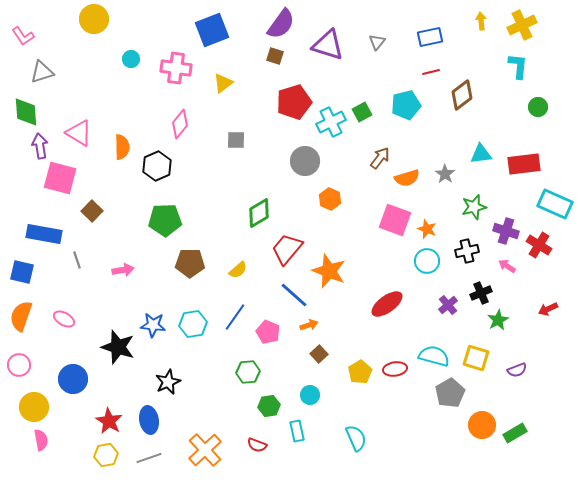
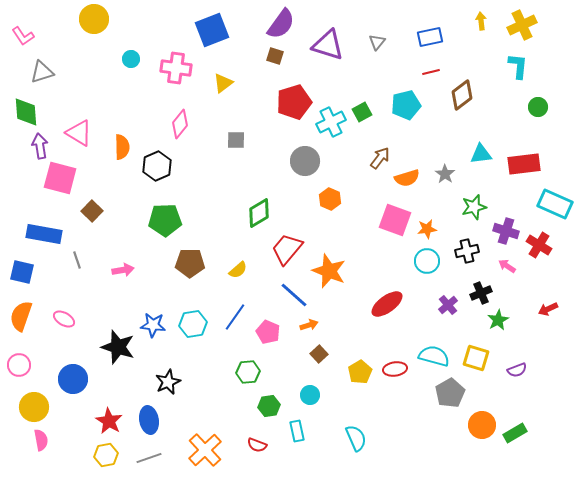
orange star at (427, 229): rotated 30 degrees counterclockwise
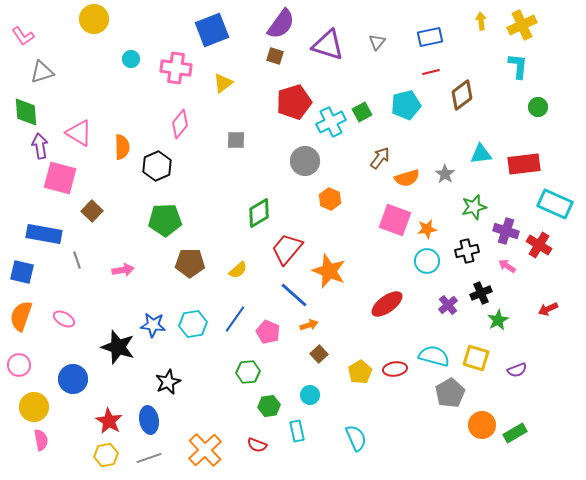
blue line at (235, 317): moved 2 px down
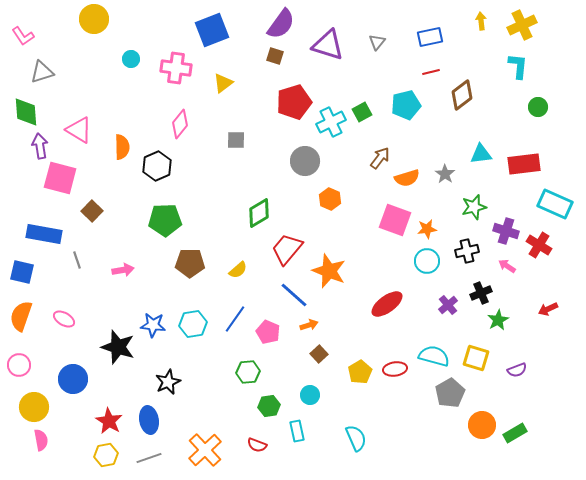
pink triangle at (79, 133): moved 3 px up
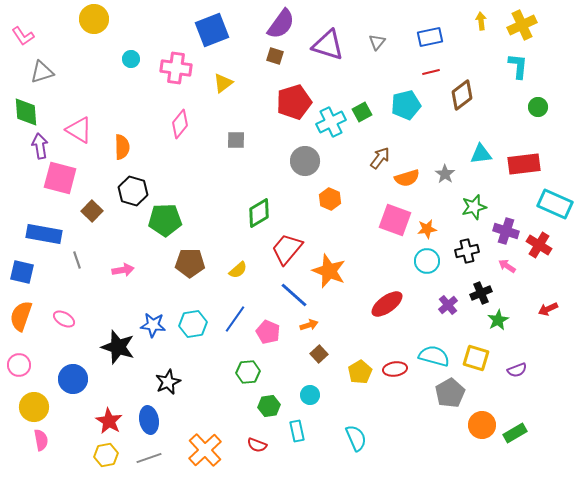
black hexagon at (157, 166): moved 24 px left, 25 px down; rotated 20 degrees counterclockwise
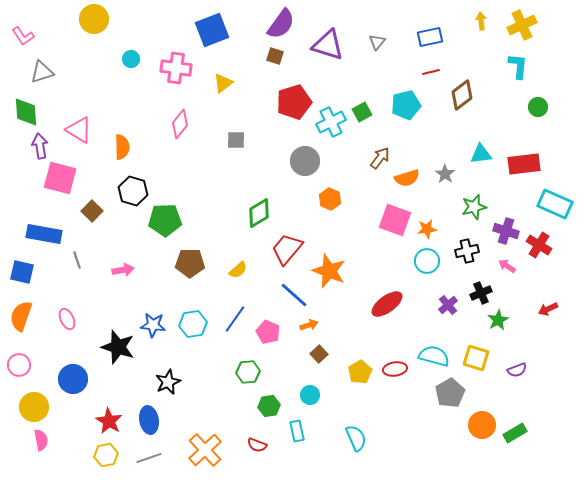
pink ellipse at (64, 319): moved 3 px right; rotated 35 degrees clockwise
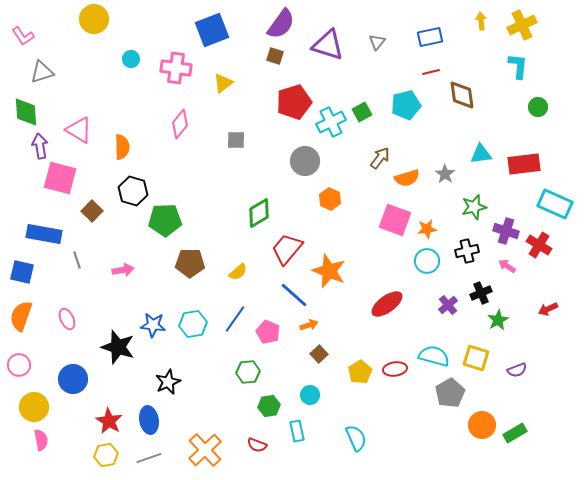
brown diamond at (462, 95): rotated 60 degrees counterclockwise
yellow semicircle at (238, 270): moved 2 px down
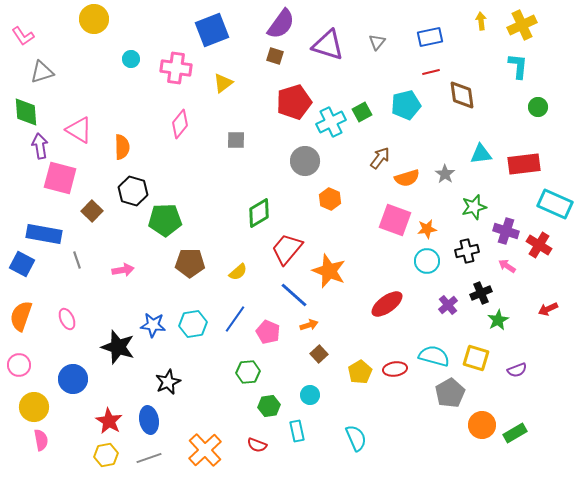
blue square at (22, 272): moved 8 px up; rotated 15 degrees clockwise
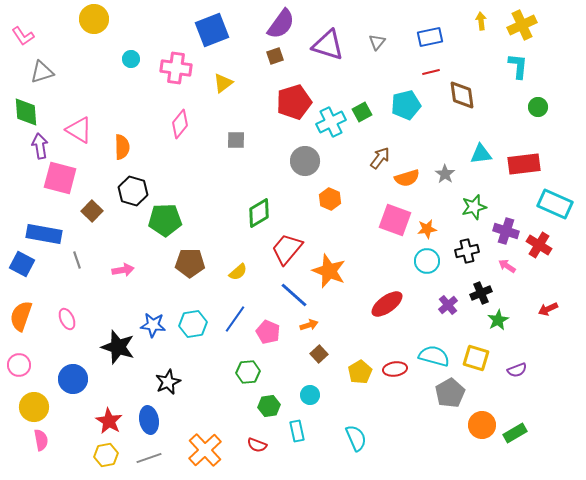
brown square at (275, 56): rotated 36 degrees counterclockwise
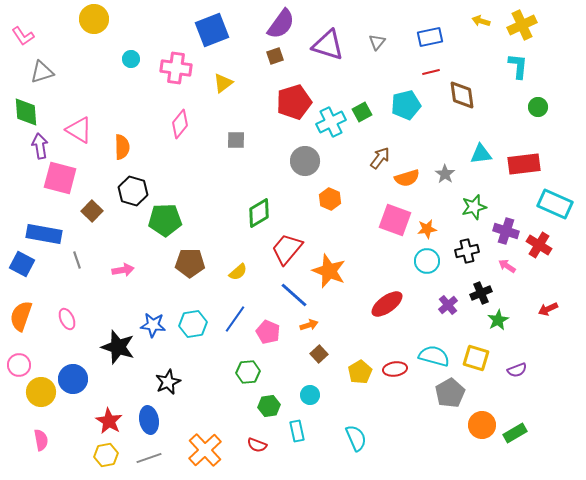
yellow arrow at (481, 21): rotated 66 degrees counterclockwise
yellow circle at (34, 407): moved 7 px right, 15 px up
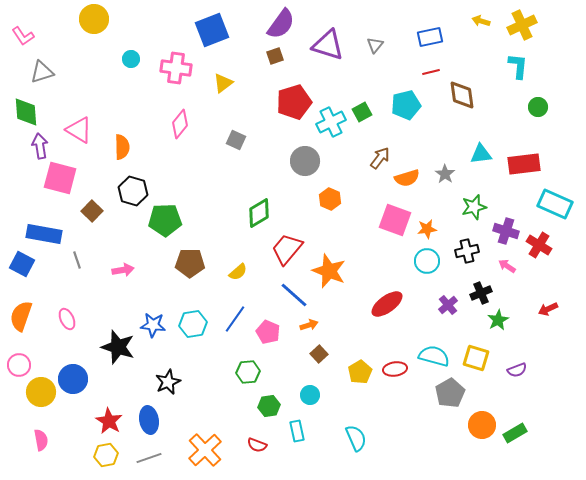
gray triangle at (377, 42): moved 2 px left, 3 px down
gray square at (236, 140): rotated 24 degrees clockwise
